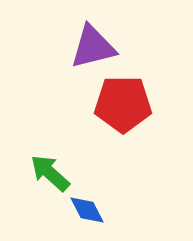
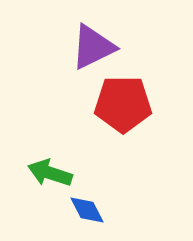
purple triangle: rotated 12 degrees counterclockwise
green arrow: rotated 24 degrees counterclockwise
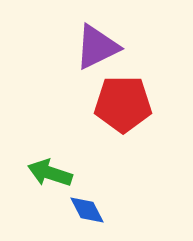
purple triangle: moved 4 px right
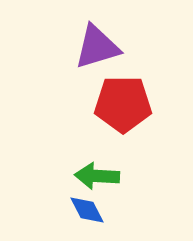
purple triangle: rotated 9 degrees clockwise
green arrow: moved 47 px right, 3 px down; rotated 15 degrees counterclockwise
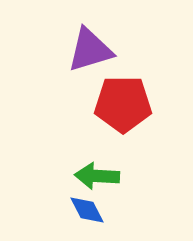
purple triangle: moved 7 px left, 3 px down
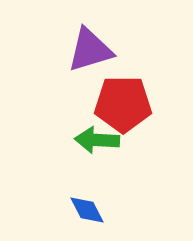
green arrow: moved 36 px up
